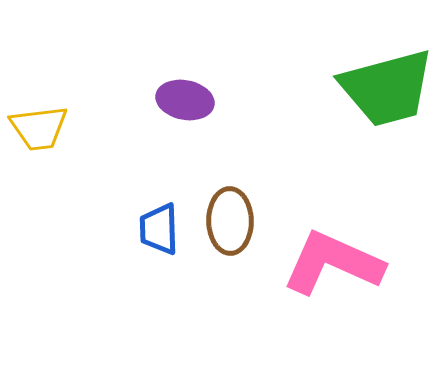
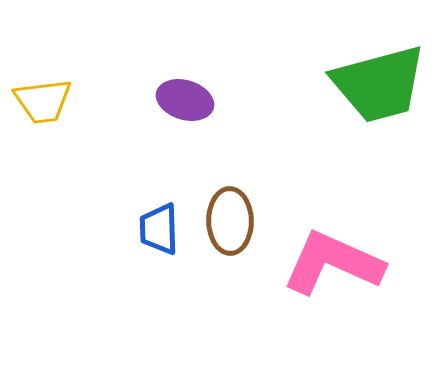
green trapezoid: moved 8 px left, 4 px up
purple ellipse: rotated 6 degrees clockwise
yellow trapezoid: moved 4 px right, 27 px up
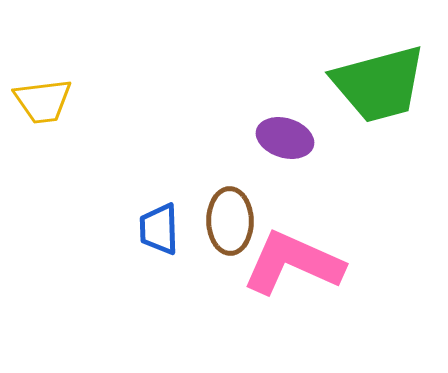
purple ellipse: moved 100 px right, 38 px down
pink L-shape: moved 40 px left
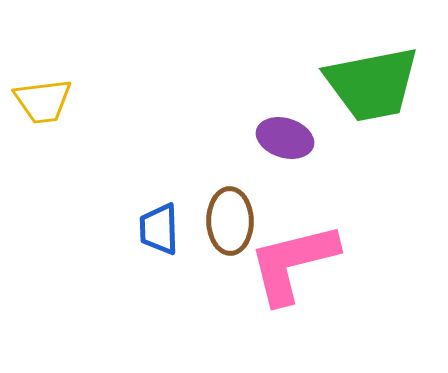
green trapezoid: moved 7 px left; rotated 4 degrees clockwise
pink L-shape: rotated 38 degrees counterclockwise
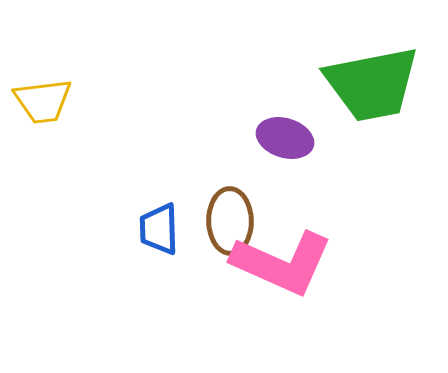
pink L-shape: moved 11 px left; rotated 142 degrees counterclockwise
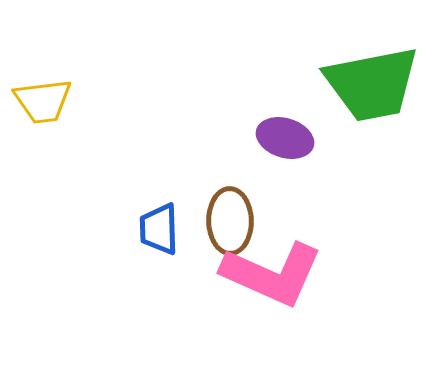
pink L-shape: moved 10 px left, 11 px down
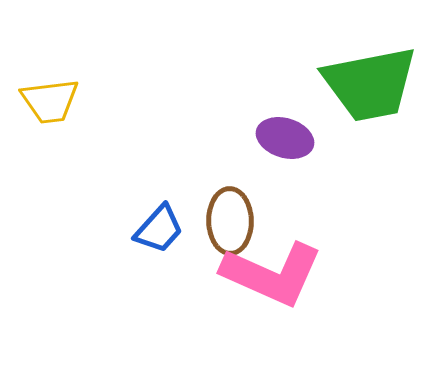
green trapezoid: moved 2 px left
yellow trapezoid: moved 7 px right
blue trapezoid: rotated 136 degrees counterclockwise
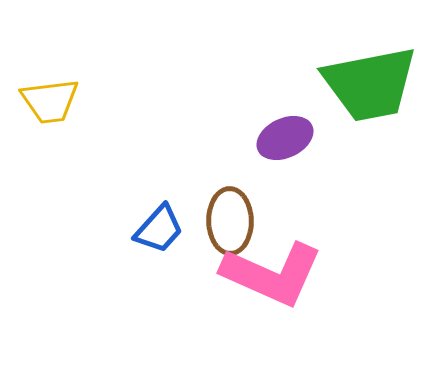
purple ellipse: rotated 42 degrees counterclockwise
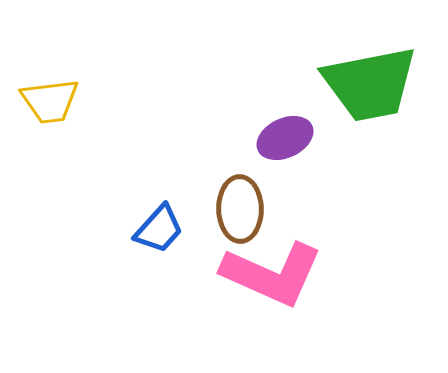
brown ellipse: moved 10 px right, 12 px up
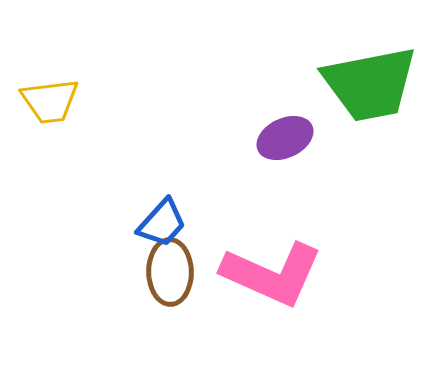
brown ellipse: moved 70 px left, 63 px down
blue trapezoid: moved 3 px right, 6 px up
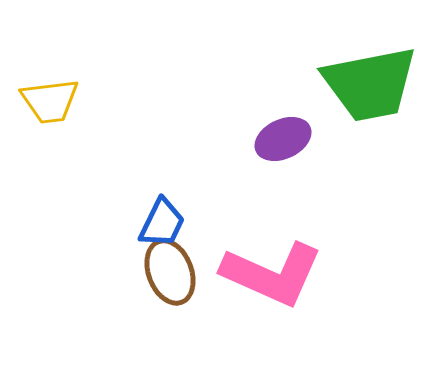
purple ellipse: moved 2 px left, 1 px down
blue trapezoid: rotated 16 degrees counterclockwise
brown ellipse: rotated 20 degrees counterclockwise
